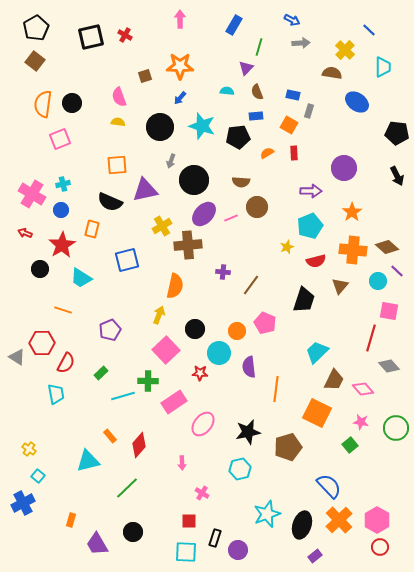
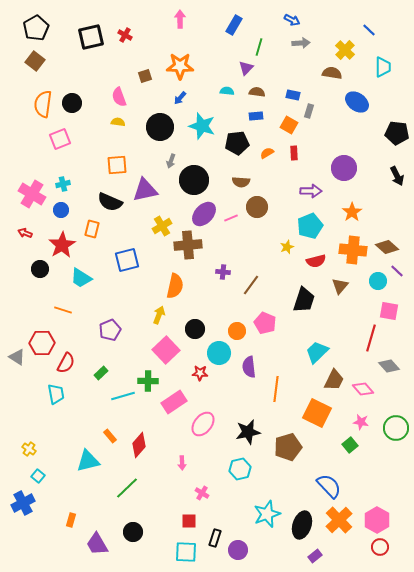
brown semicircle at (257, 92): rotated 119 degrees clockwise
black pentagon at (238, 137): moved 1 px left, 6 px down
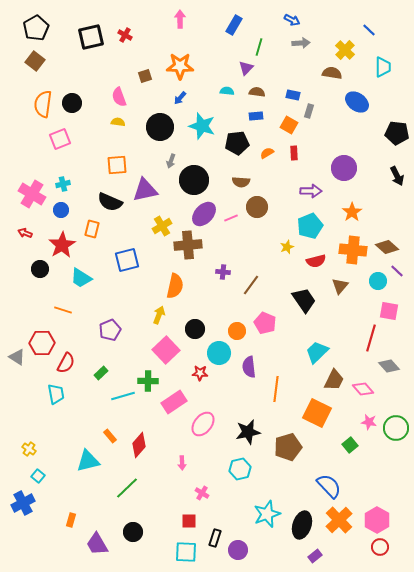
black trapezoid at (304, 300): rotated 52 degrees counterclockwise
pink star at (361, 422): moved 8 px right
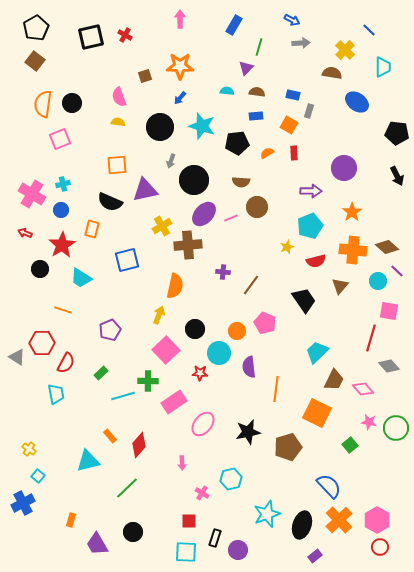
cyan hexagon at (240, 469): moved 9 px left, 10 px down
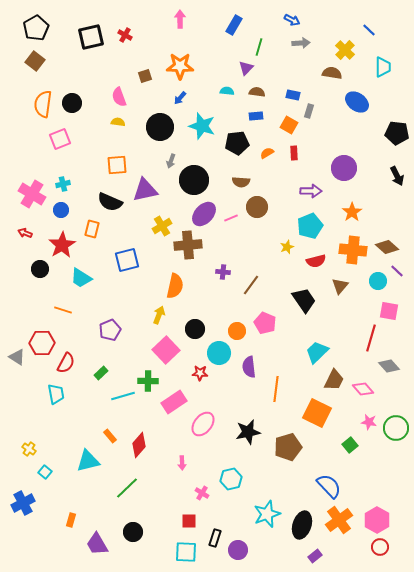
cyan square at (38, 476): moved 7 px right, 4 px up
orange cross at (339, 520): rotated 8 degrees clockwise
